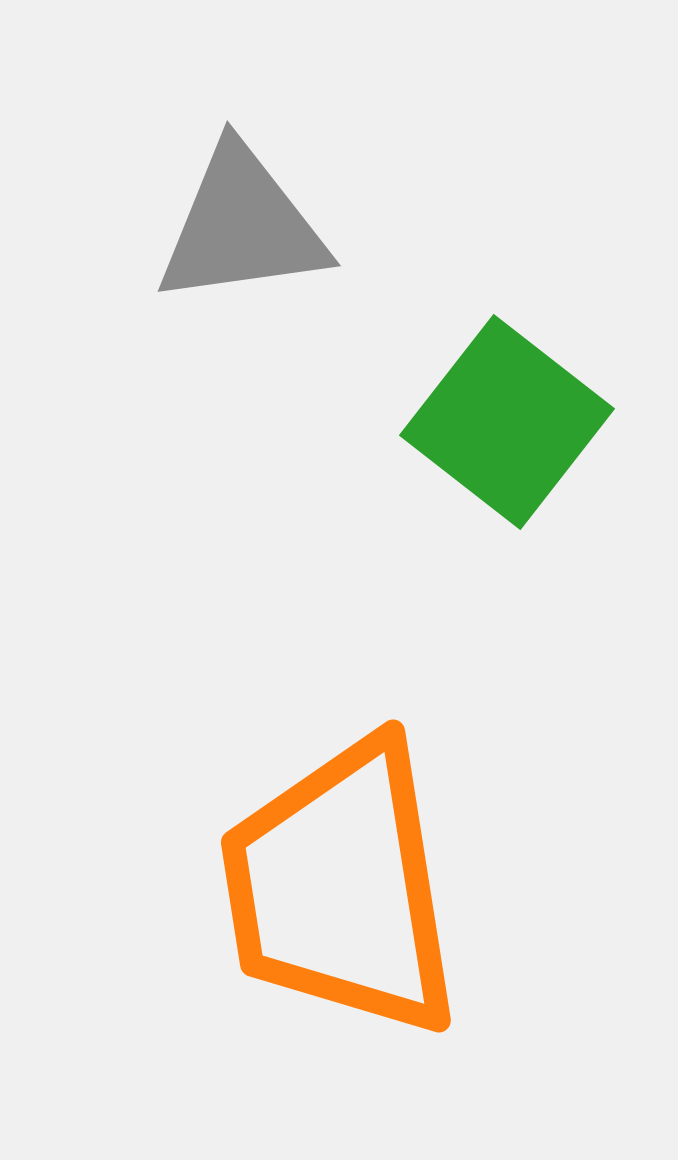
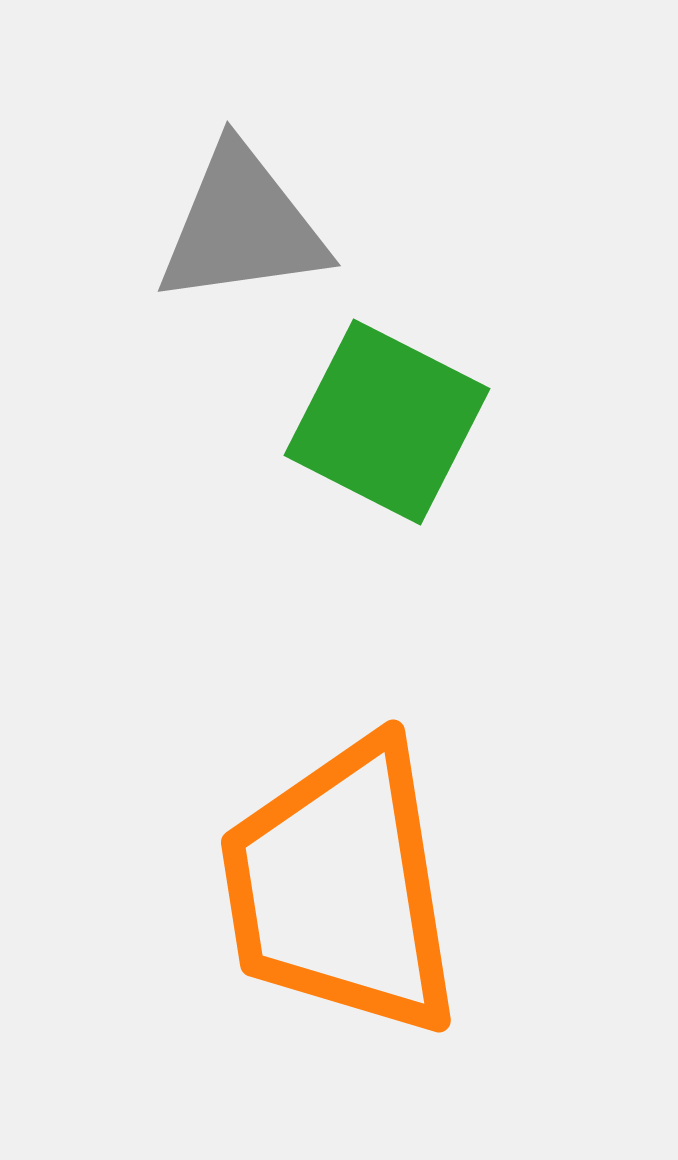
green square: moved 120 px left; rotated 11 degrees counterclockwise
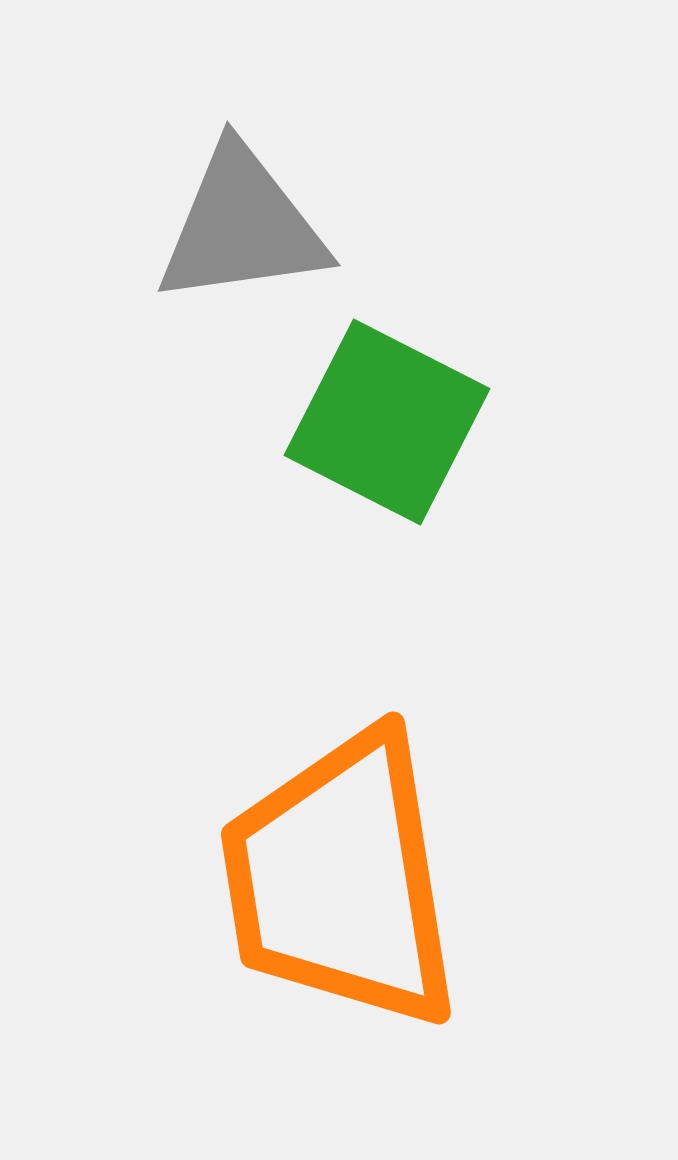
orange trapezoid: moved 8 px up
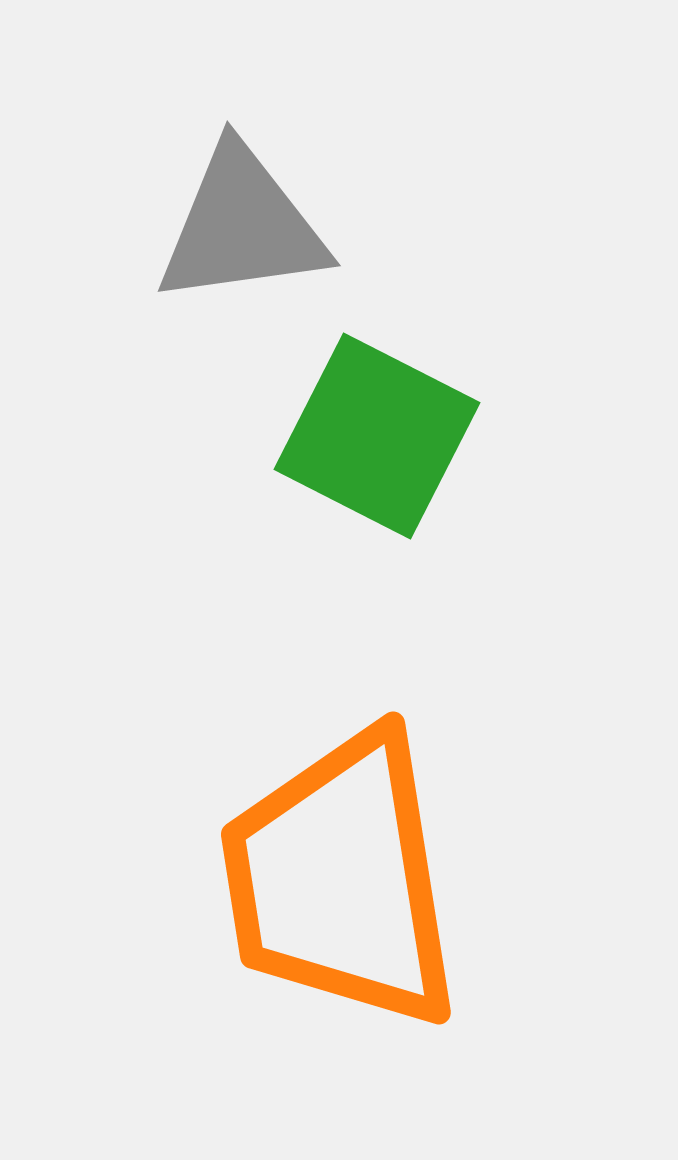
green square: moved 10 px left, 14 px down
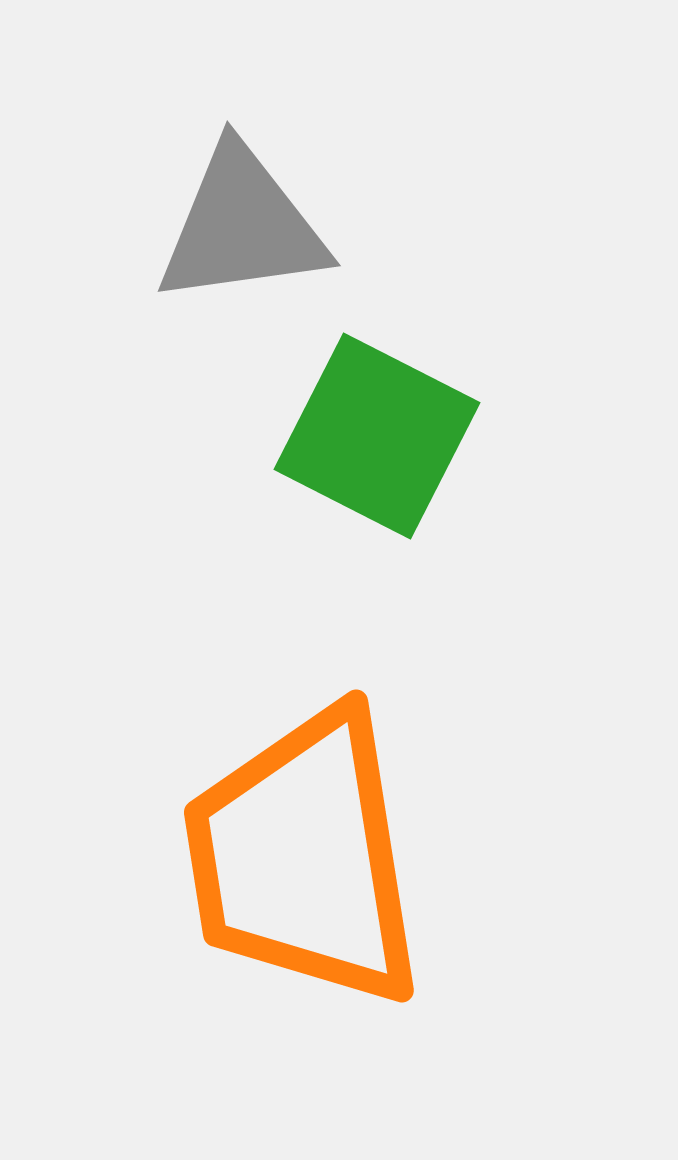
orange trapezoid: moved 37 px left, 22 px up
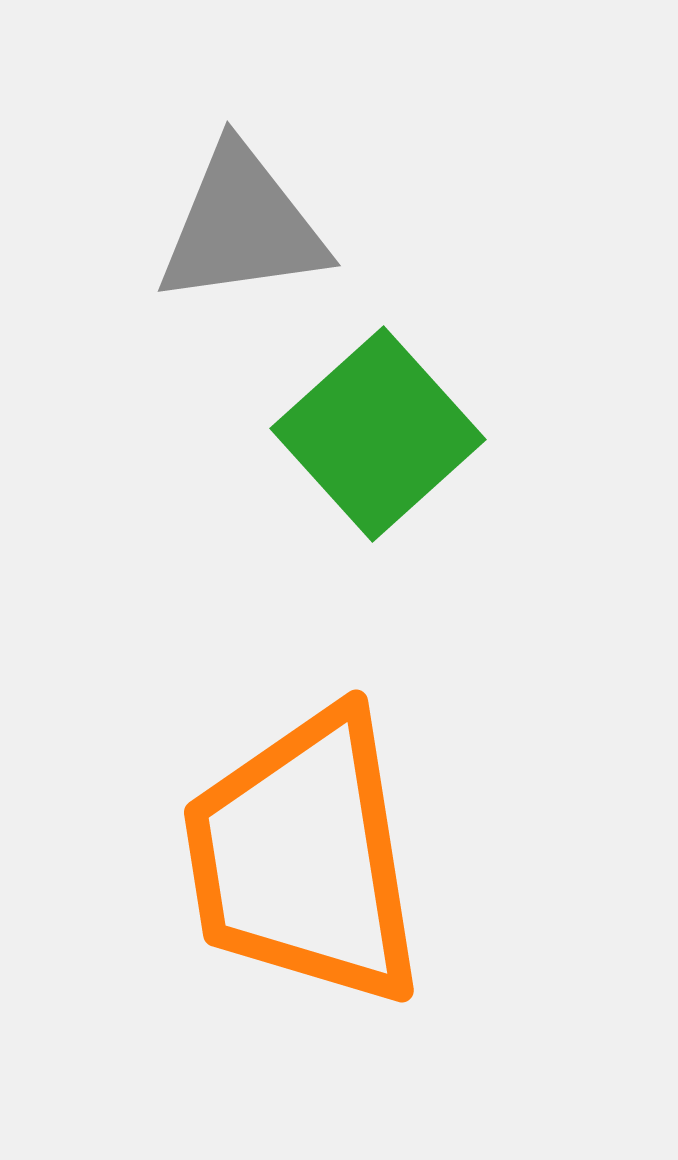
green square: moved 1 px right, 2 px up; rotated 21 degrees clockwise
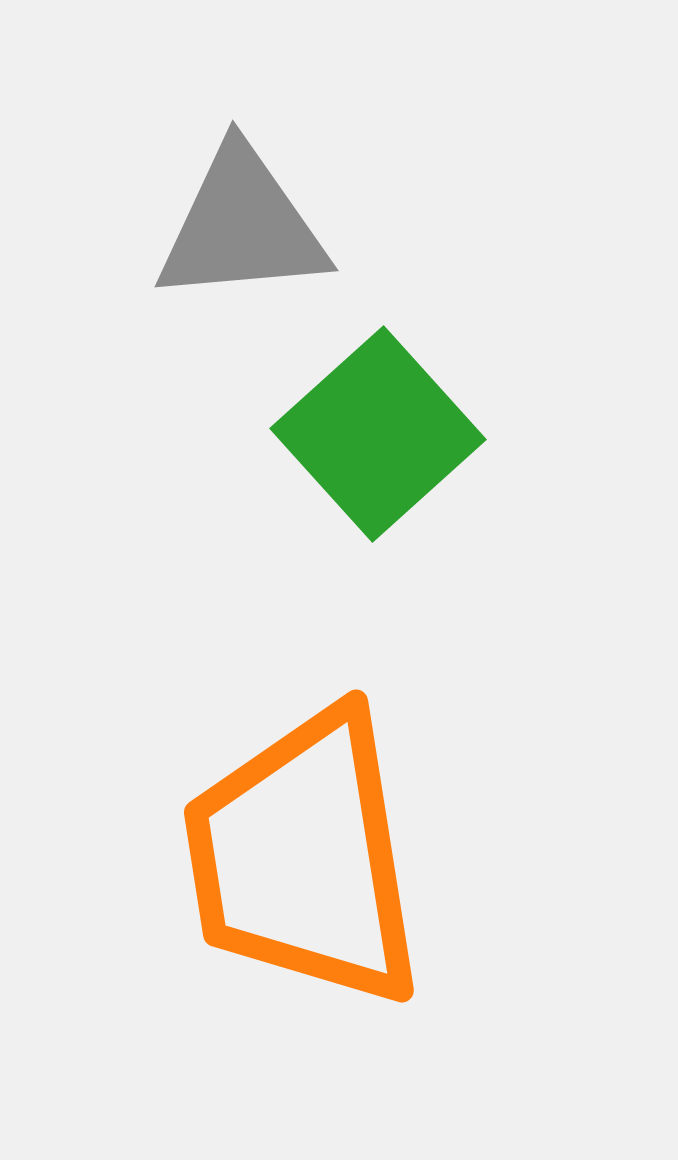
gray triangle: rotated 3 degrees clockwise
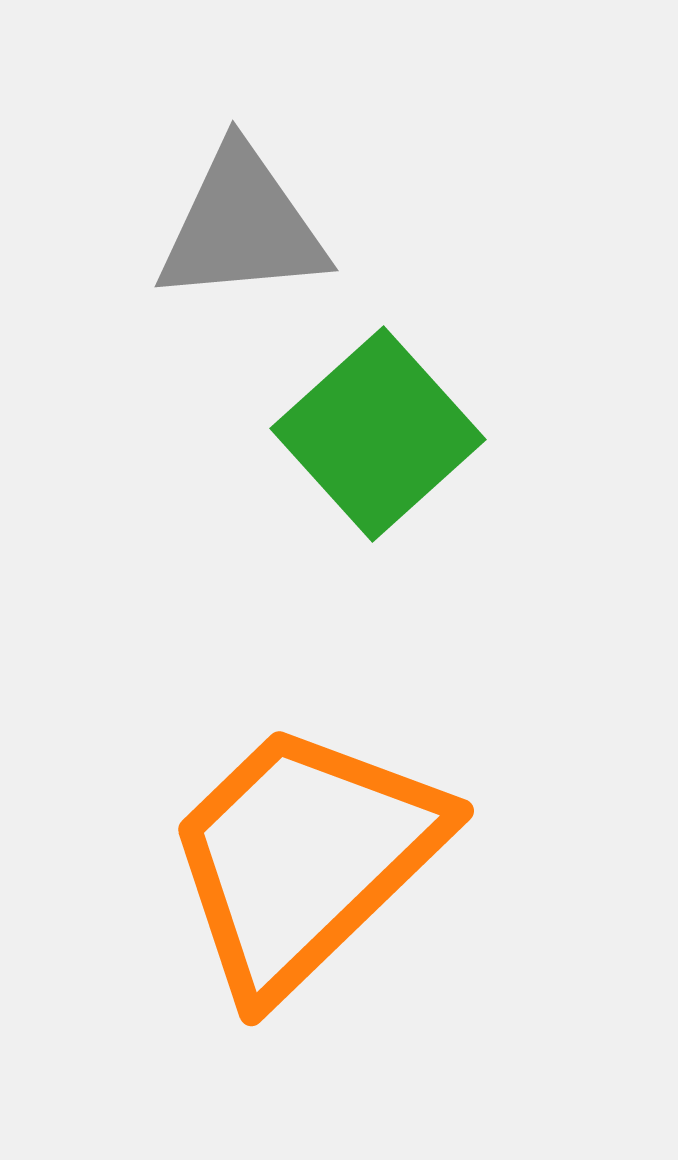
orange trapezoid: rotated 55 degrees clockwise
